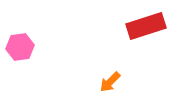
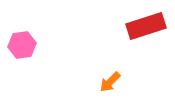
pink hexagon: moved 2 px right, 2 px up
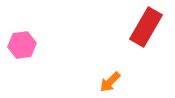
red rectangle: moved 1 px down; rotated 42 degrees counterclockwise
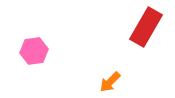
pink hexagon: moved 12 px right, 6 px down
